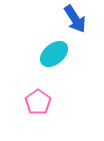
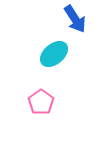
pink pentagon: moved 3 px right
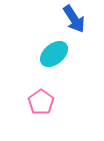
blue arrow: moved 1 px left
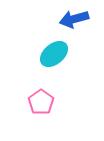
blue arrow: rotated 108 degrees clockwise
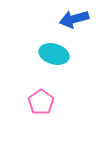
cyan ellipse: rotated 56 degrees clockwise
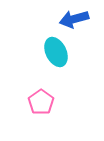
cyan ellipse: moved 2 px right, 2 px up; rotated 48 degrees clockwise
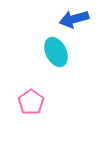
pink pentagon: moved 10 px left
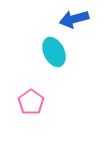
cyan ellipse: moved 2 px left
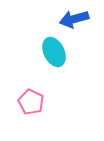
pink pentagon: rotated 10 degrees counterclockwise
